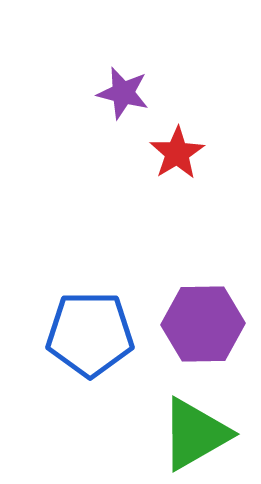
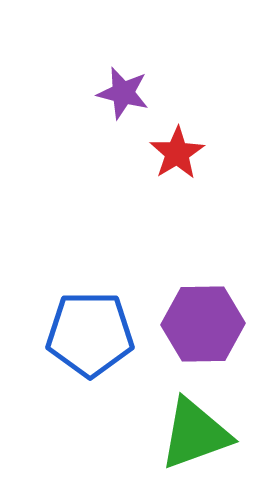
green triangle: rotated 10 degrees clockwise
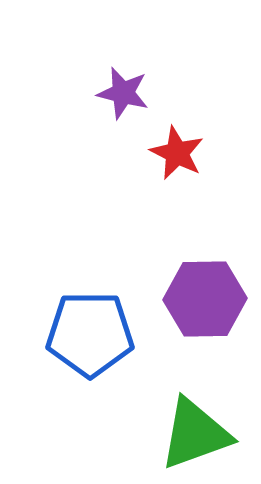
red star: rotated 14 degrees counterclockwise
purple hexagon: moved 2 px right, 25 px up
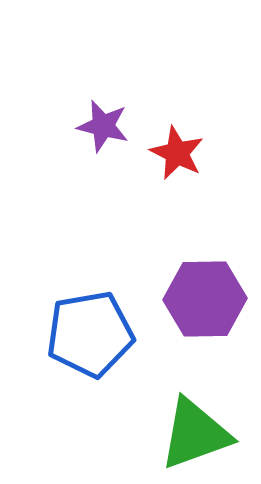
purple star: moved 20 px left, 33 px down
blue pentagon: rotated 10 degrees counterclockwise
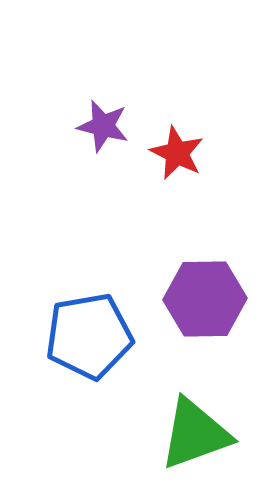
blue pentagon: moved 1 px left, 2 px down
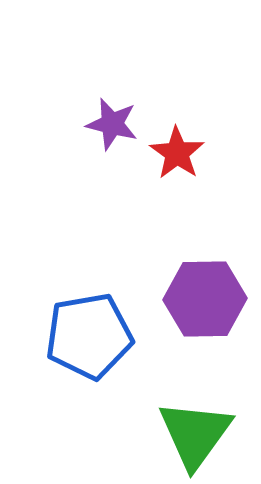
purple star: moved 9 px right, 2 px up
red star: rotated 8 degrees clockwise
green triangle: rotated 34 degrees counterclockwise
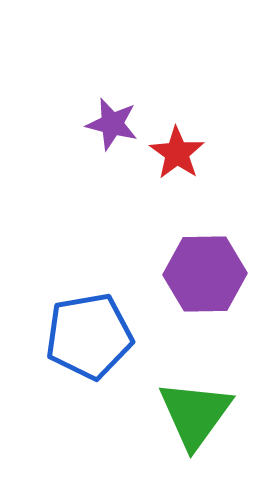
purple hexagon: moved 25 px up
green triangle: moved 20 px up
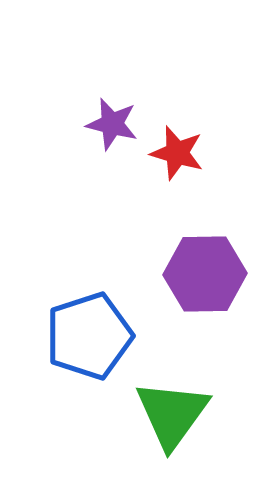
red star: rotated 18 degrees counterclockwise
blue pentagon: rotated 8 degrees counterclockwise
green triangle: moved 23 px left
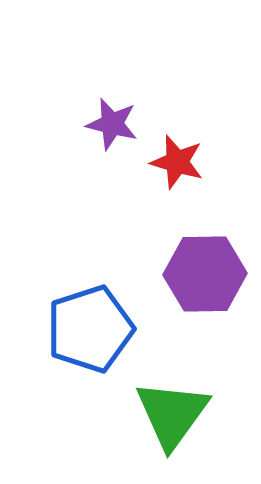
red star: moved 9 px down
blue pentagon: moved 1 px right, 7 px up
